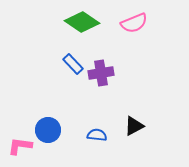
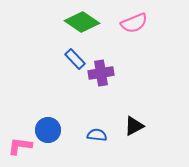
blue rectangle: moved 2 px right, 5 px up
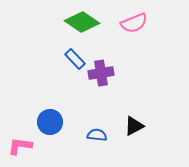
blue circle: moved 2 px right, 8 px up
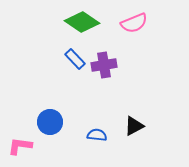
purple cross: moved 3 px right, 8 px up
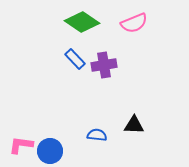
blue circle: moved 29 px down
black triangle: moved 1 px up; rotated 30 degrees clockwise
pink L-shape: moved 1 px right, 1 px up
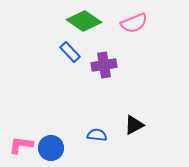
green diamond: moved 2 px right, 1 px up
blue rectangle: moved 5 px left, 7 px up
black triangle: rotated 30 degrees counterclockwise
blue circle: moved 1 px right, 3 px up
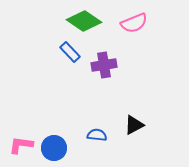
blue circle: moved 3 px right
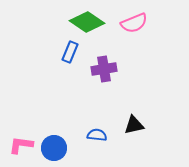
green diamond: moved 3 px right, 1 px down
blue rectangle: rotated 65 degrees clockwise
purple cross: moved 4 px down
black triangle: rotated 15 degrees clockwise
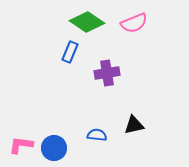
purple cross: moved 3 px right, 4 px down
